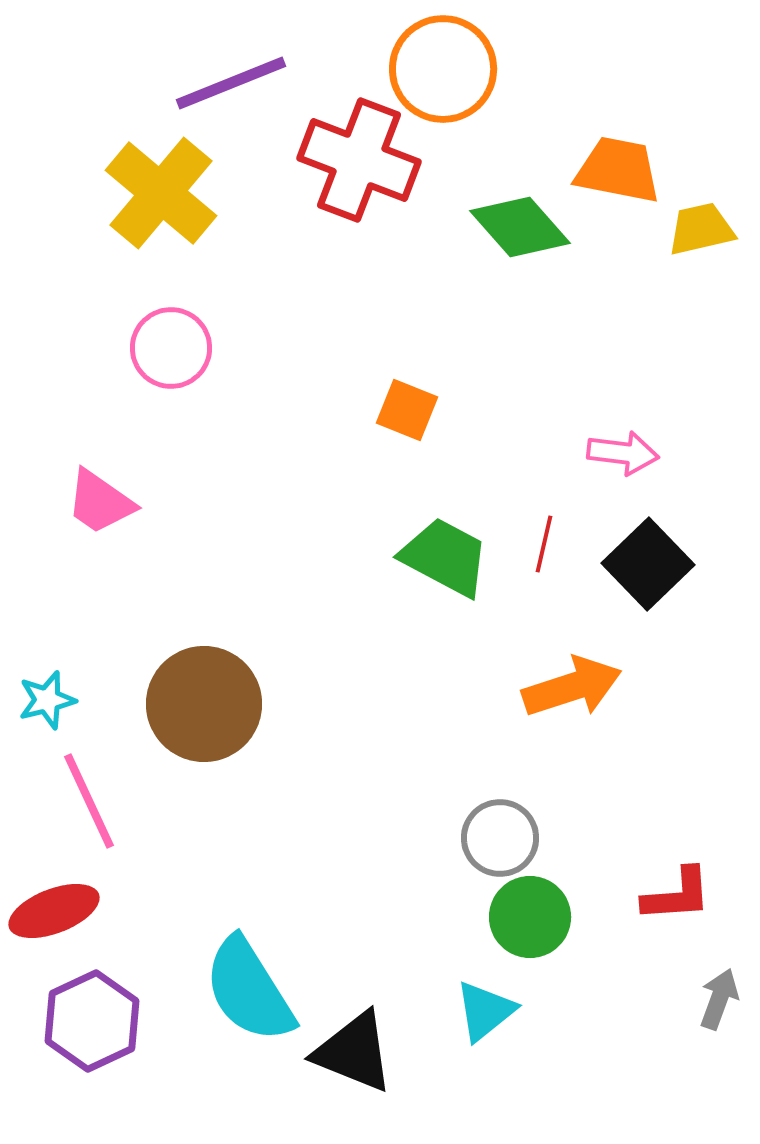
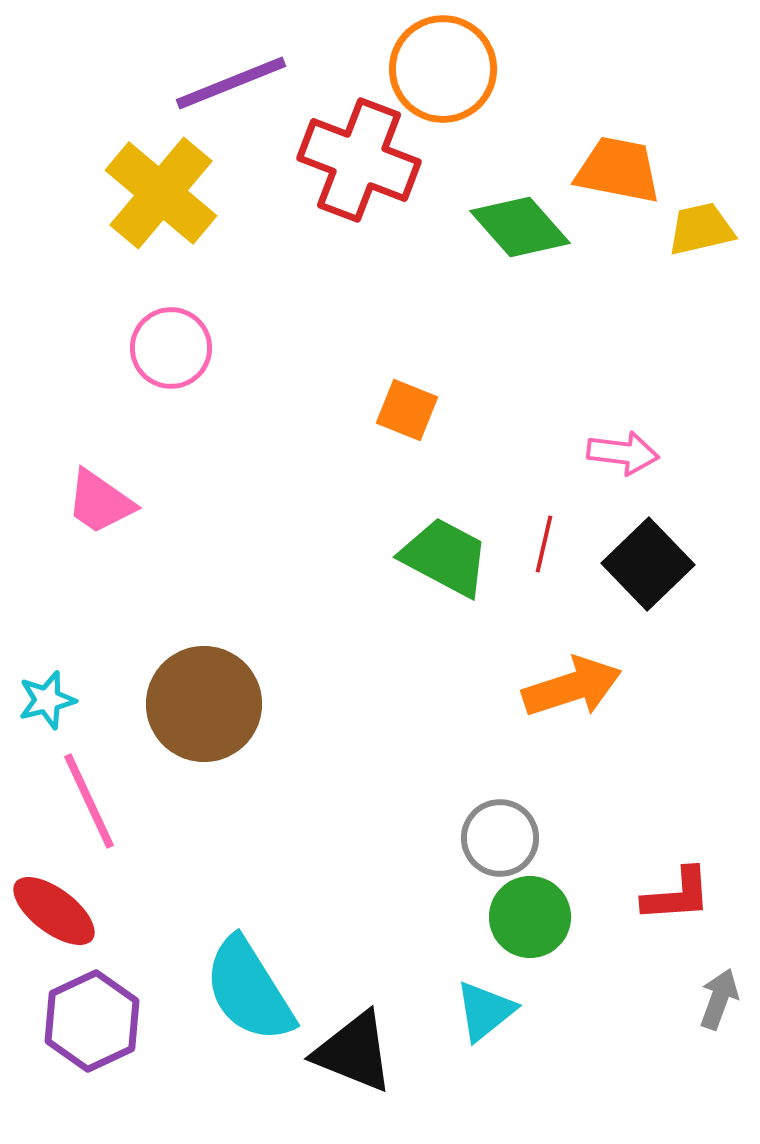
red ellipse: rotated 58 degrees clockwise
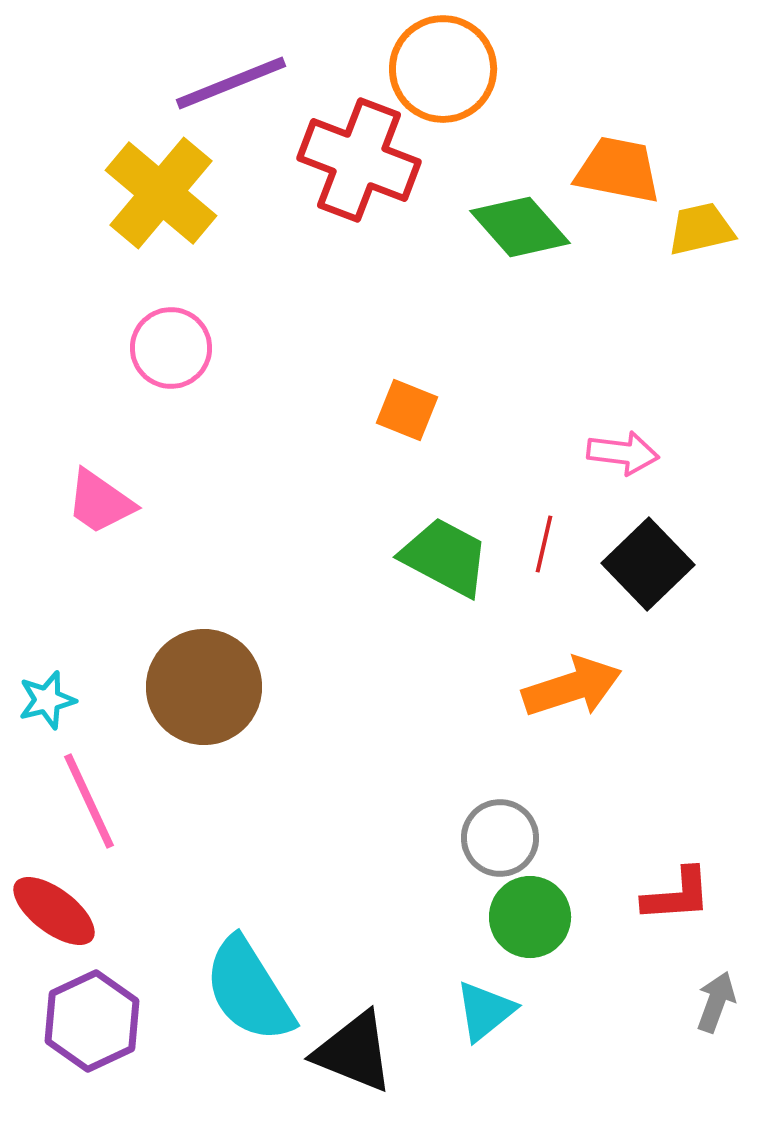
brown circle: moved 17 px up
gray arrow: moved 3 px left, 3 px down
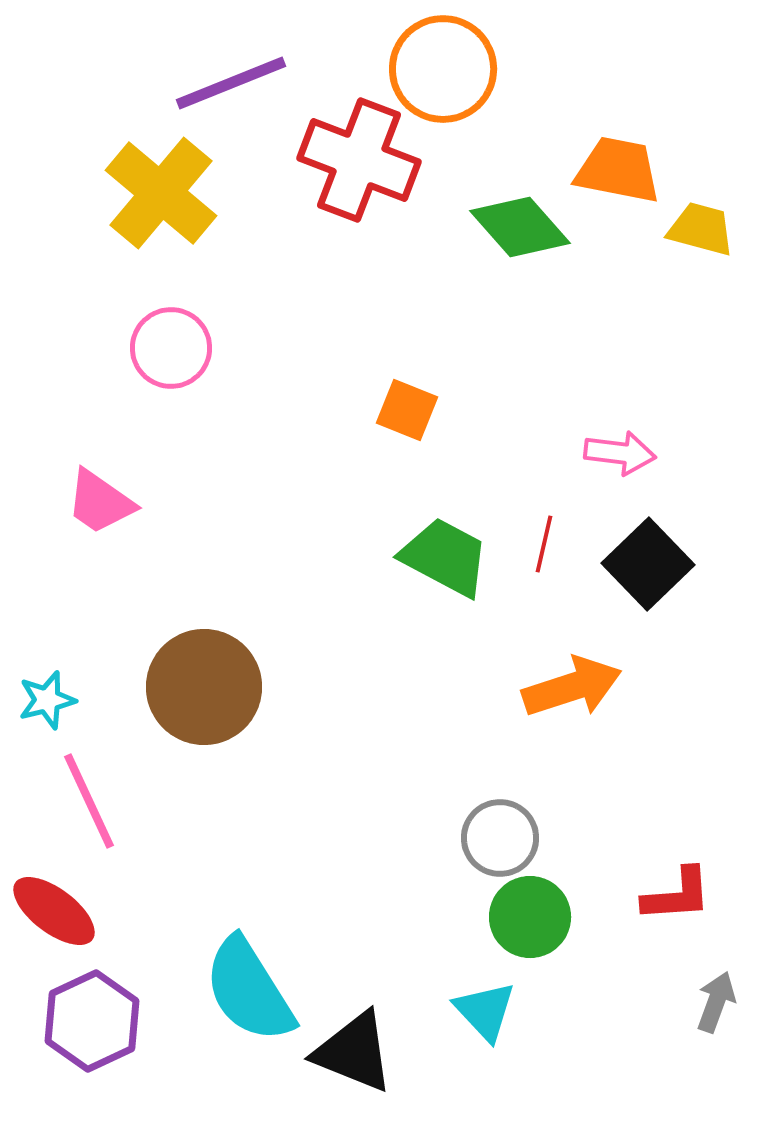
yellow trapezoid: rotated 28 degrees clockwise
pink arrow: moved 3 px left
cyan triangle: rotated 34 degrees counterclockwise
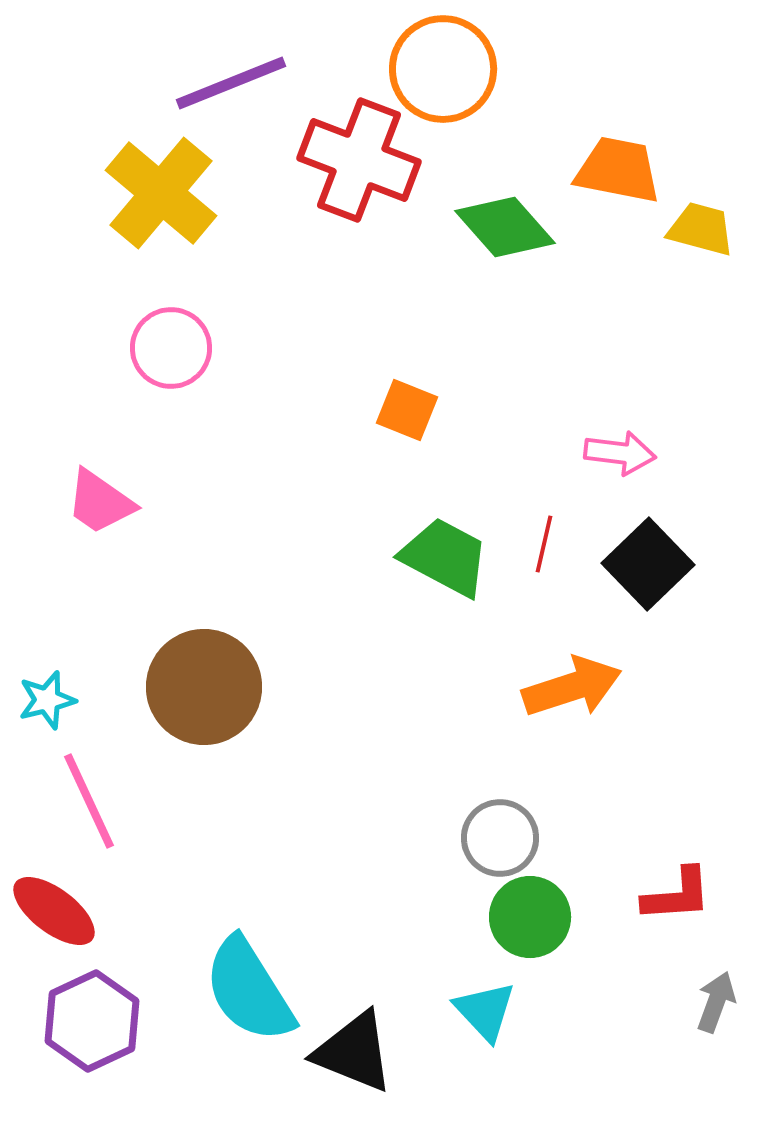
green diamond: moved 15 px left
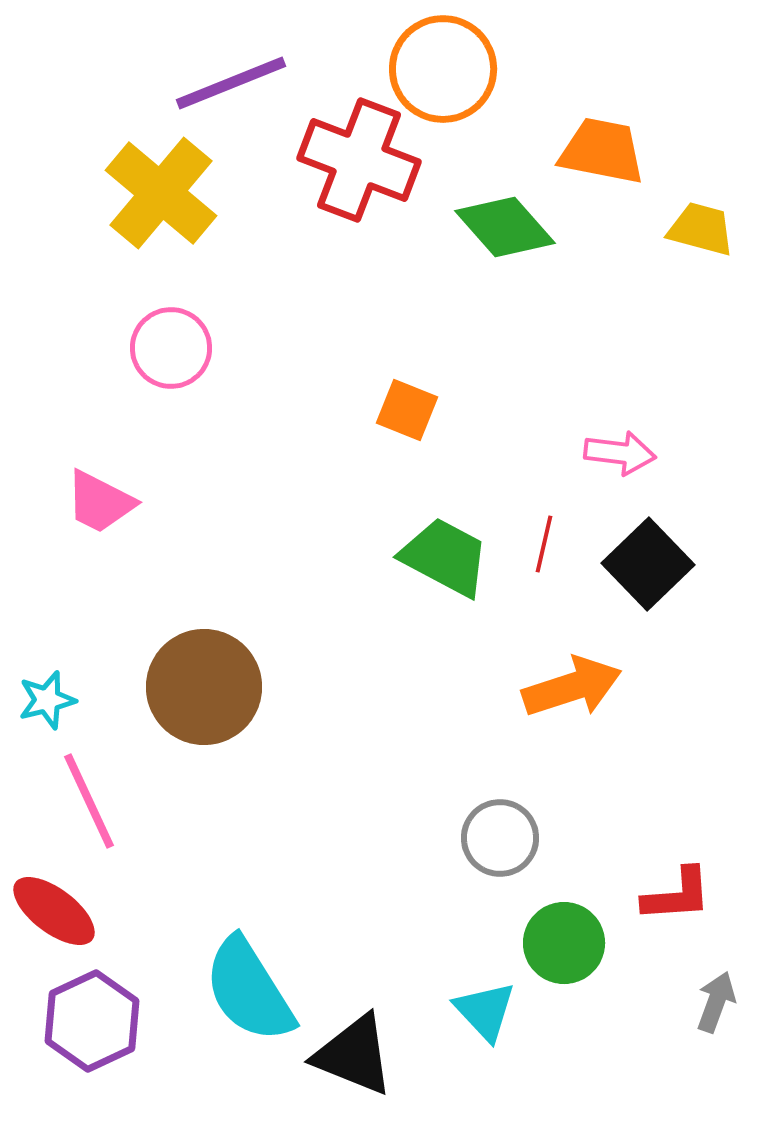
orange trapezoid: moved 16 px left, 19 px up
pink trapezoid: rotated 8 degrees counterclockwise
green circle: moved 34 px right, 26 px down
black triangle: moved 3 px down
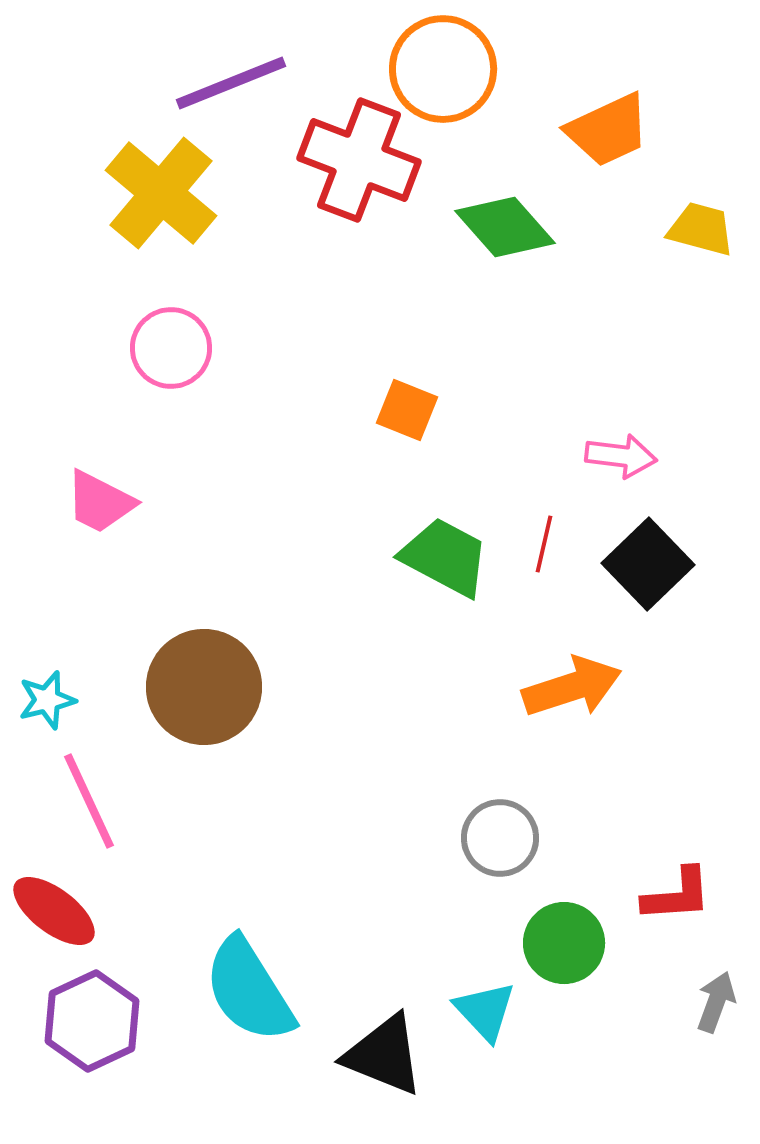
orange trapezoid: moved 6 px right, 21 px up; rotated 144 degrees clockwise
pink arrow: moved 1 px right, 3 px down
black triangle: moved 30 px right
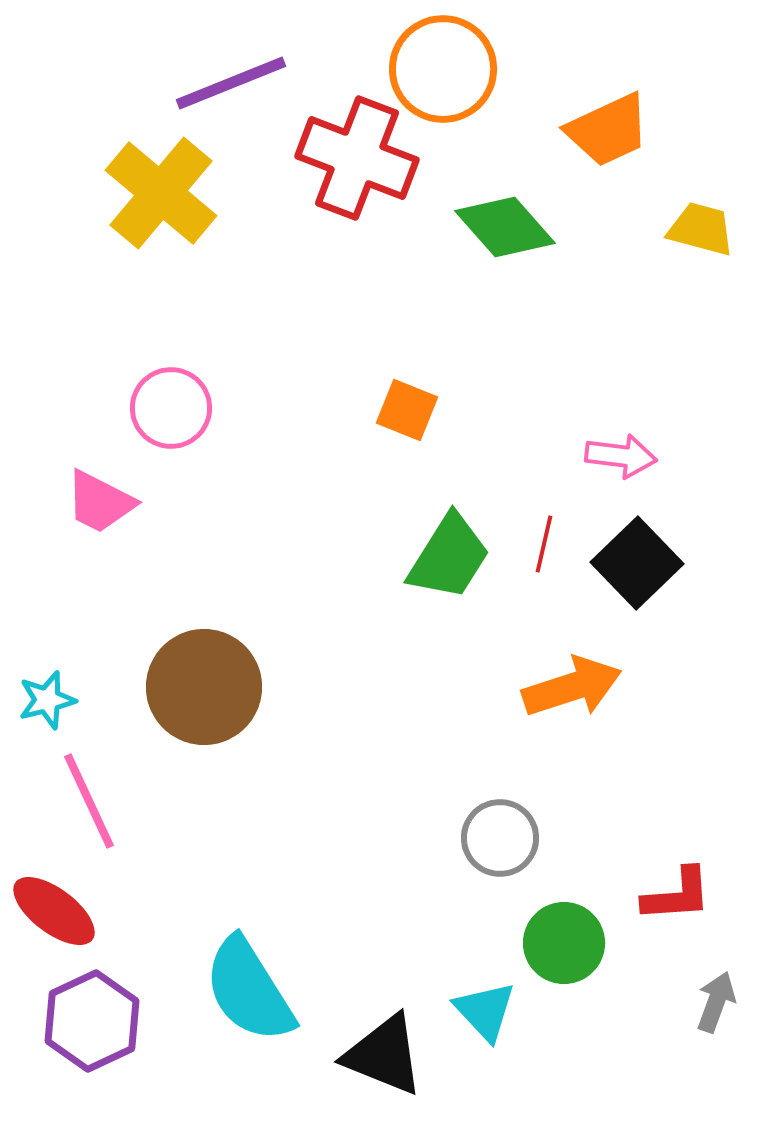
red cross: moved 2 px left, 2 px up
pink circle: moved 60 px down
green trapezoid: moved 4 px right; rotated 94 degrees clockwise
black square: moved 11 px left, 1 px up
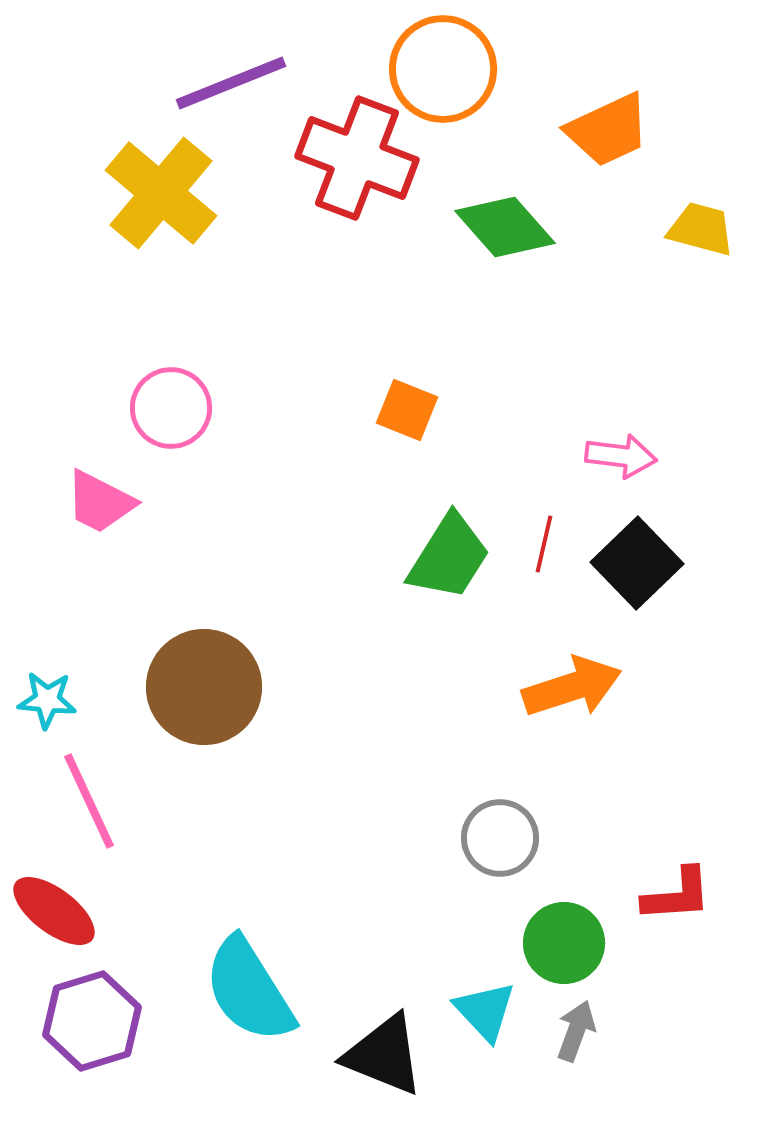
cyan star: rotated 20 degrees clockwise
gray arrow: moved 140 px left, 29 px down
purple hexagon: rotated 8 degrees clockwise
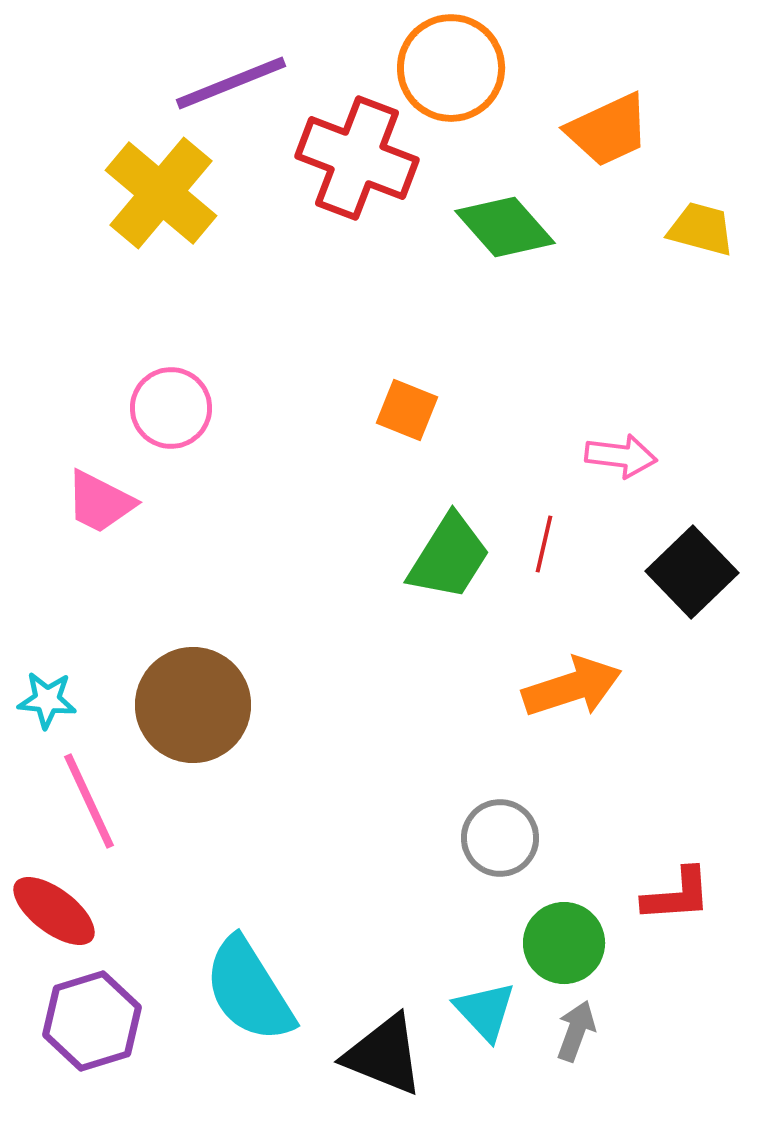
orange circle: moved 8 px right, 1 px up
black square: moved 55 px right, 9 px down
brown circle: moved 11 px left, 18 px down
